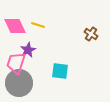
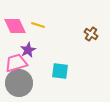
pink trapezoid: rotated 55 degrees clockwise
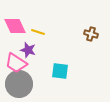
yellow line: moved 7 px down
brown cross: rotated 16 degrees counterclockwise
purple star: rotated 28 degrees counterclockwise
pink trapezoid: rotated 130 degrees counterclockwise
gray circle: moved 1 px down
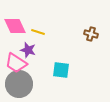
cyan square: moved 1 px right, 1 px up
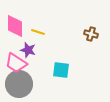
pink diamond: rotated 25 degrees clockwise
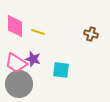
purple star: moved 5 px right, 9 px down
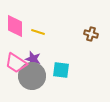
gray circle: moved 13 px right, 8 px up
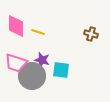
pink diamond: moved 1 px right
purple star: moved 9 px right, 1 px down
pink trapezoid: rotated 15 degrees counterclockwise
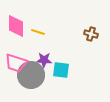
purple star: moved 2 px right; rotated 14 degrees counterclockwise
gray circle: moved 1 px left, 1 px up
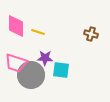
purple star: moved 1 px right, 2 px up
